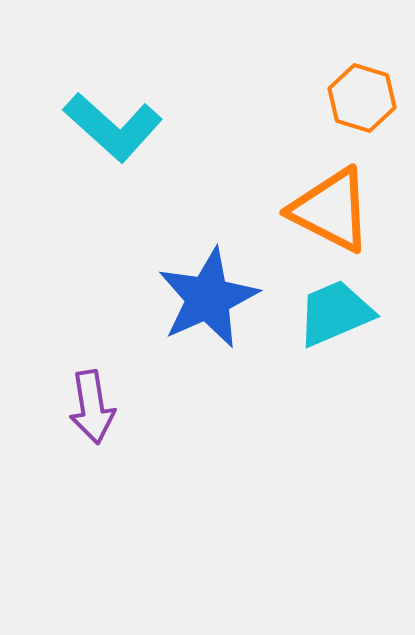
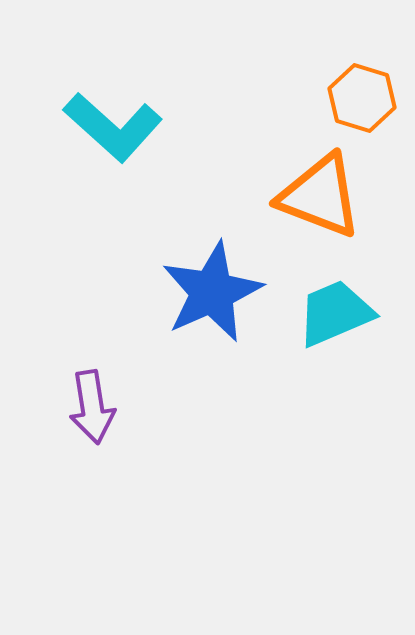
orange triangle: moved 11 px left, 14 px up; rotated 6 degrees counterclockwise
blue star: moved 4 px right, 6 px up
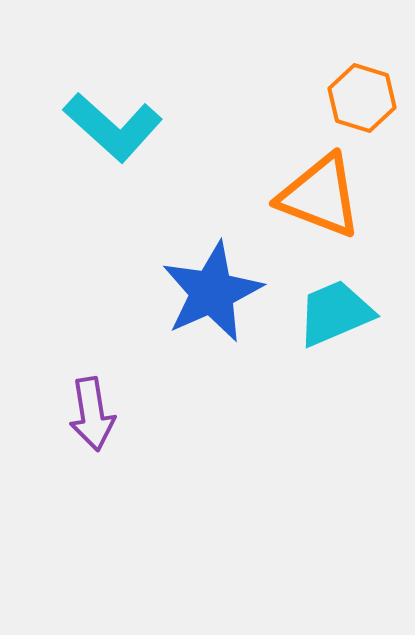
purple arrow: moved 7 px down
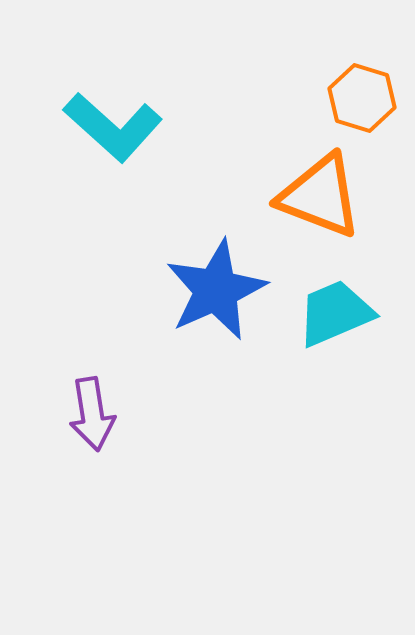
blue star: moved 4 px right, 2 px up
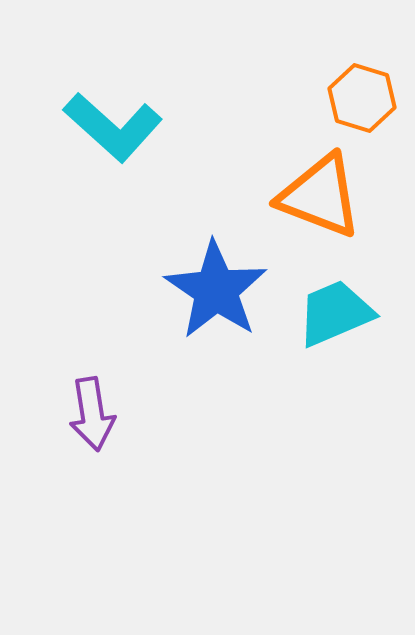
blue star: rotated 14 degrees counterclockwise
